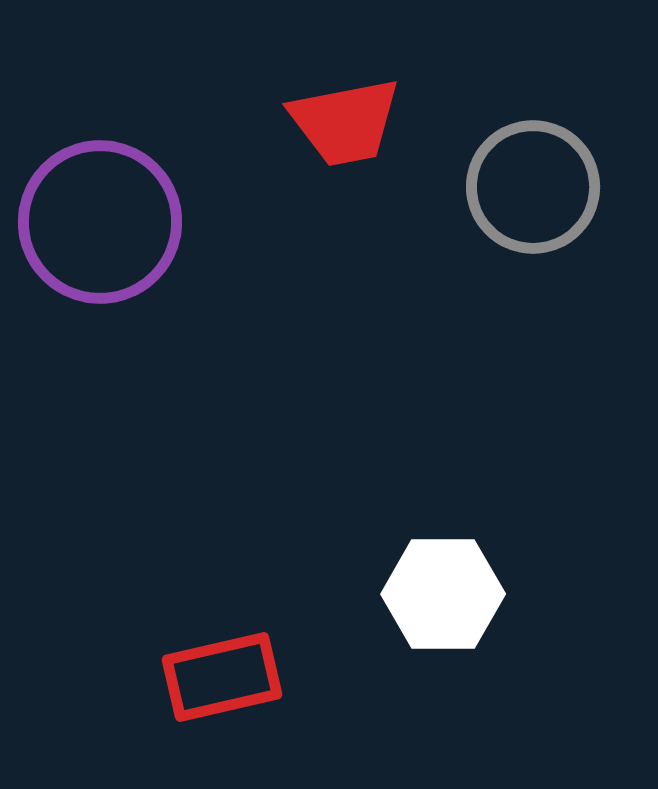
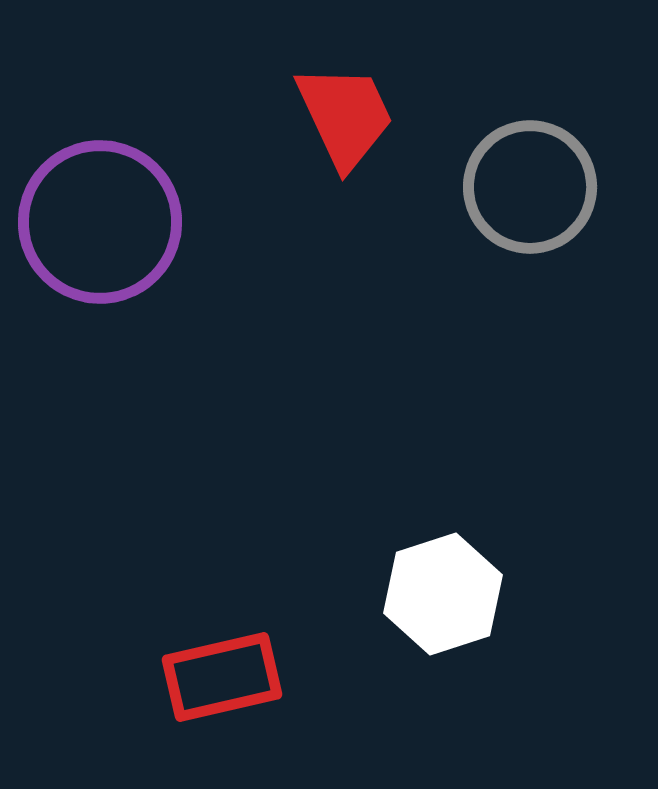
red trapezoid: moved 6 px up; rotated 104 degrees counterclockwise
gray circle: moved 3 px left
white hexagon: rotated 18 degrees counterclockwise
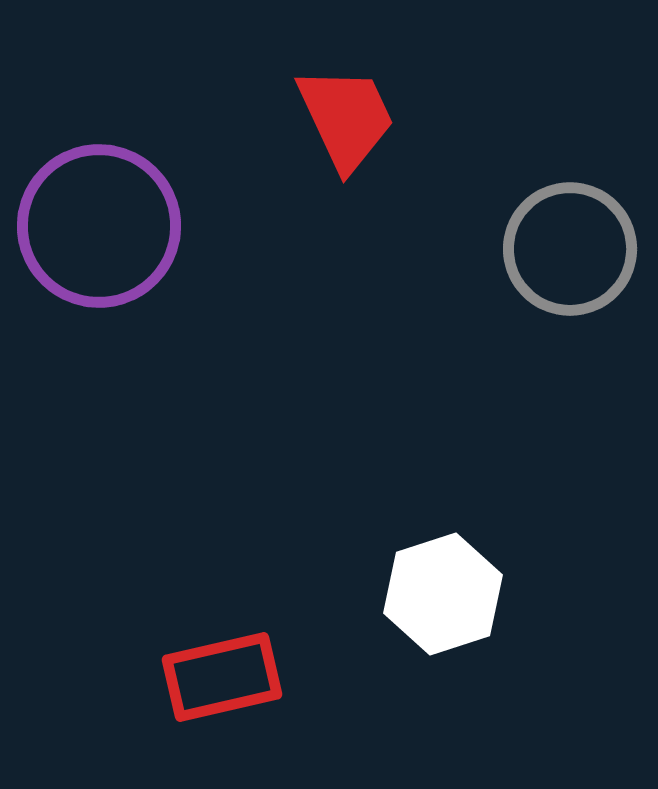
red trapezoid: moved 1 px right, 2 px down
gray circle: moved 40 px right, 62 px down
purple circle: moved 1 px left, 4 px down
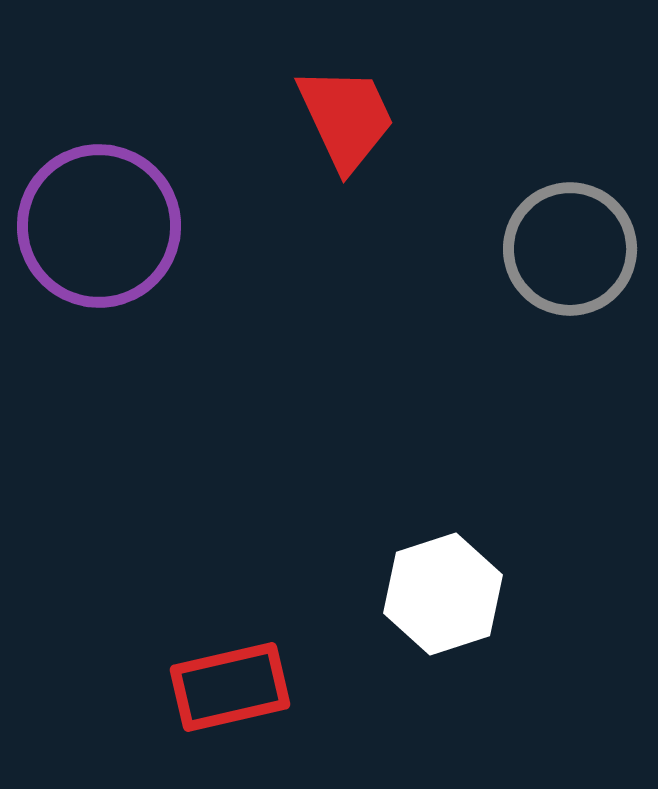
red rectangle: moved 8 px right, 10 px down
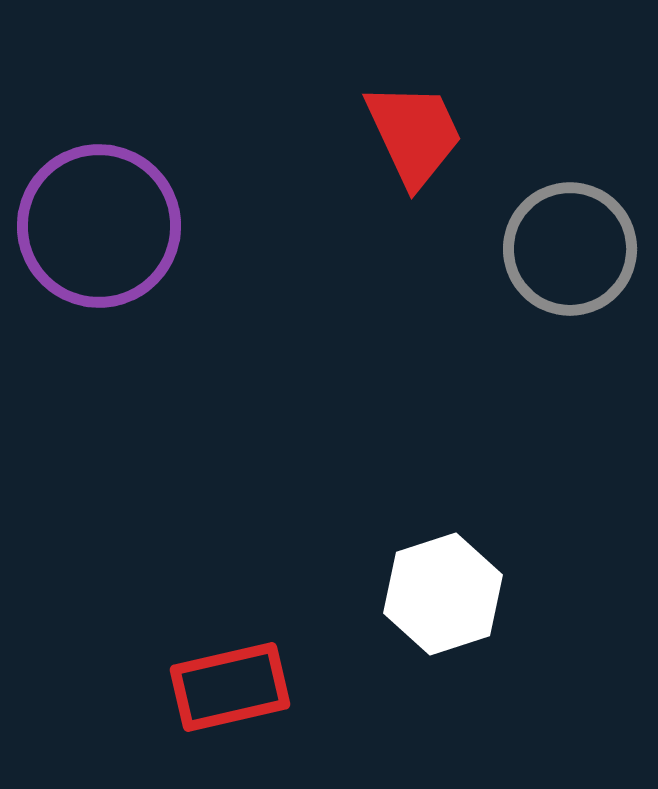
red trapezoid: moved 68 px right, 16 px down
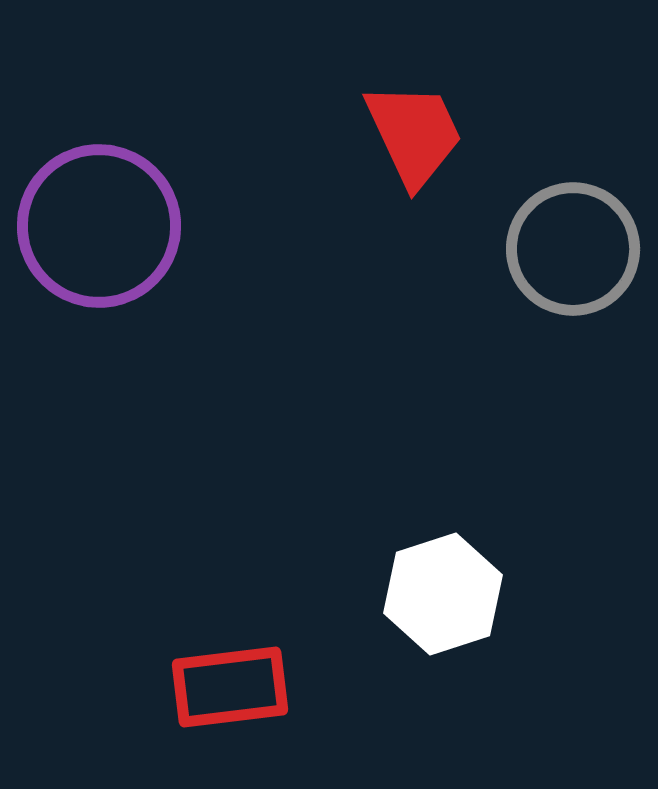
gray circle: moved 3 px right
red rectangle: rotated 6 degrees clockwise
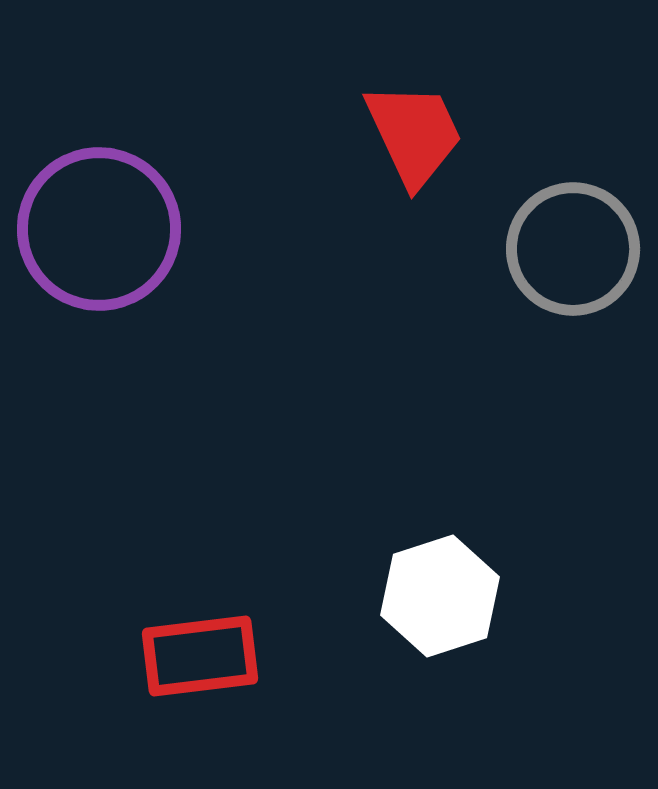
purple circle: moved 3 px down
white hexagon: moved 3 px left, 2 px down
red rectangle: moved 30 px left, 31 px up
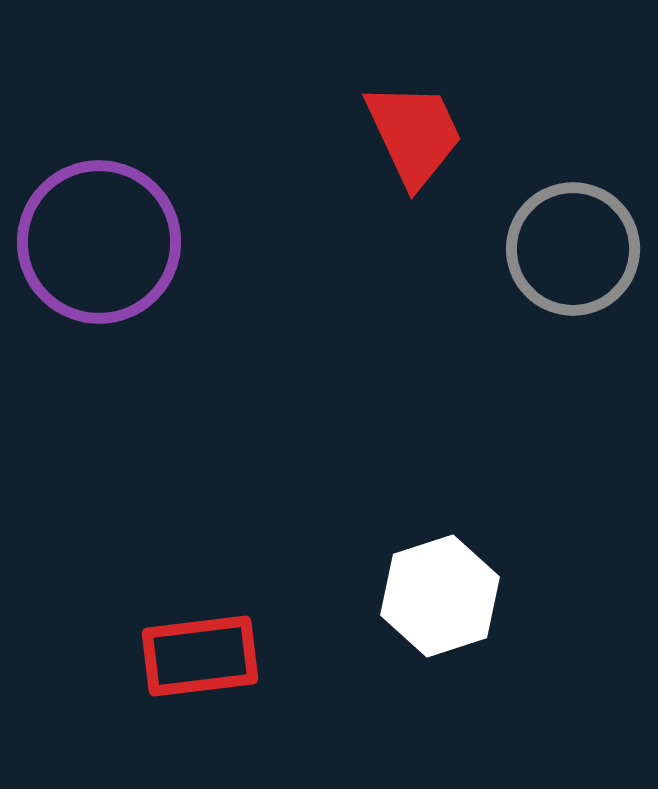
purple circle: moved 13 px down
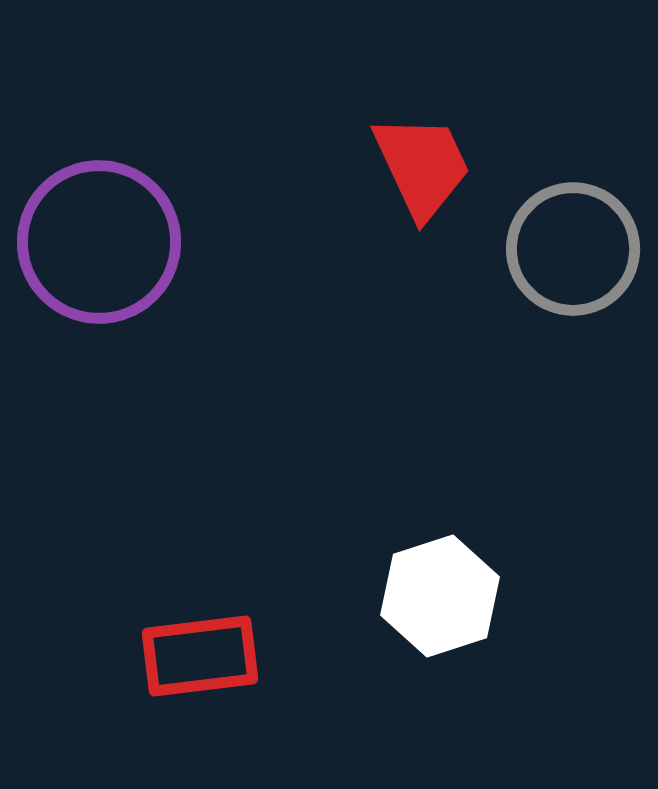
red trapezoid: moved 8 px right, 32 px down
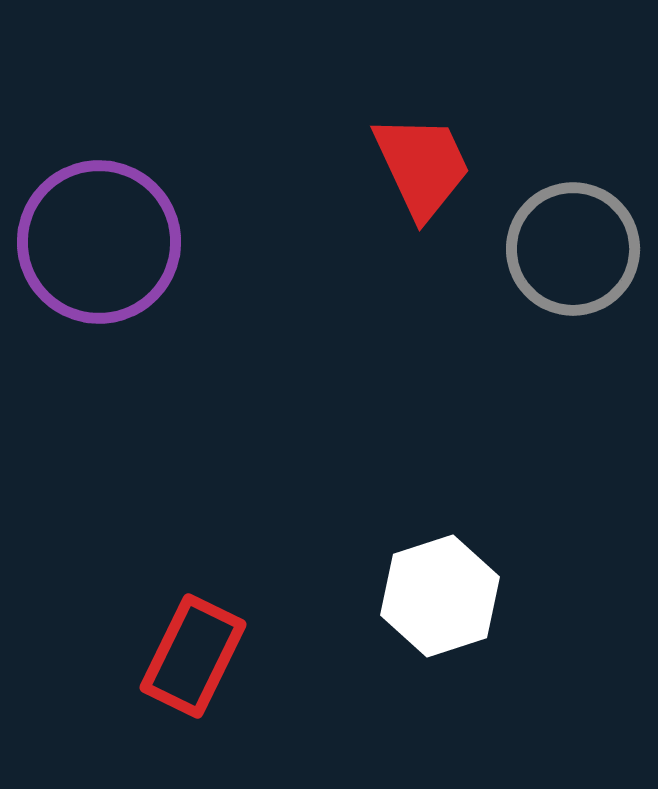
red rectangle: moved 7 px left; rotated 57 degrees counterclockwise
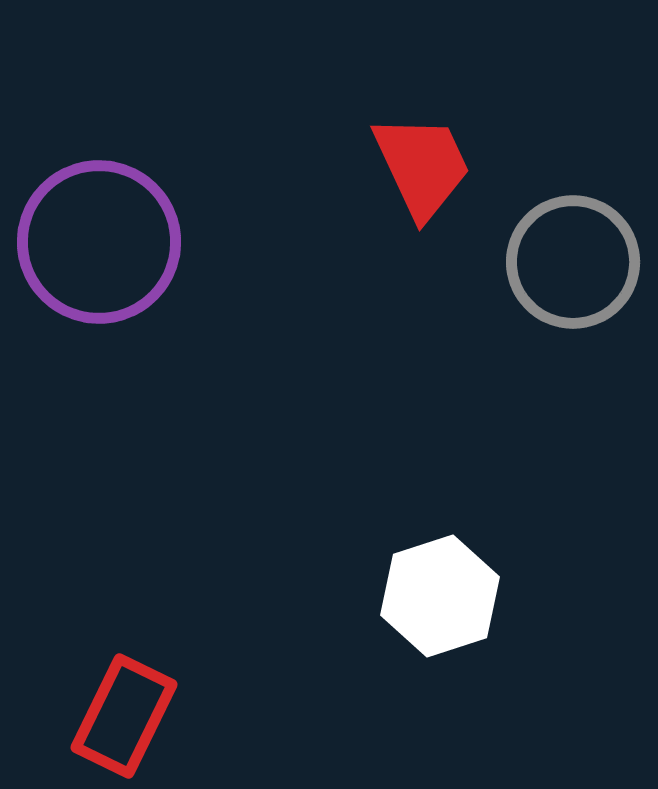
gray circle: moved 13 px down
red rectangle: moved 69 px left, 60 px down
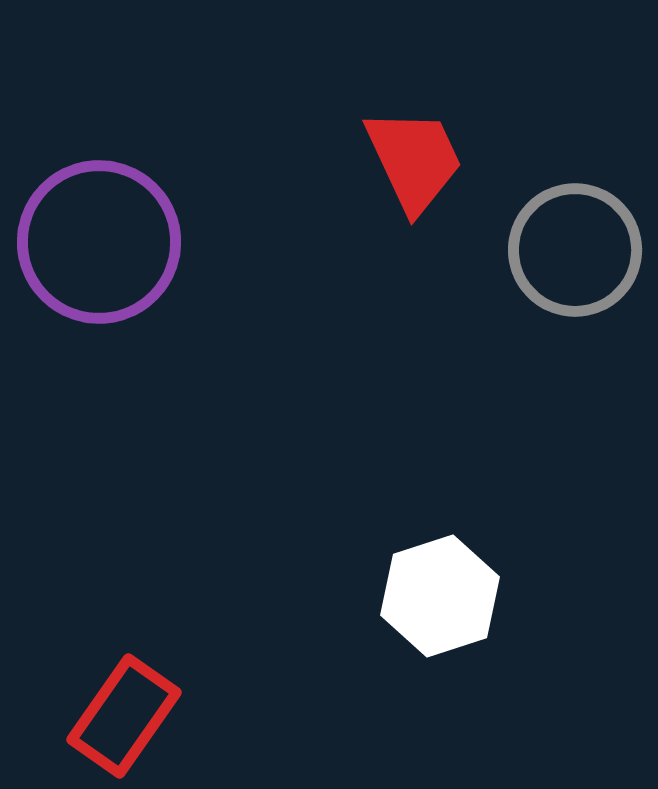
red trapezoid: moved 8 px left, 6 px up
gray circle: moved 2 px right, 12 px up
red rectangle: rotated 9 degrees clockwise
